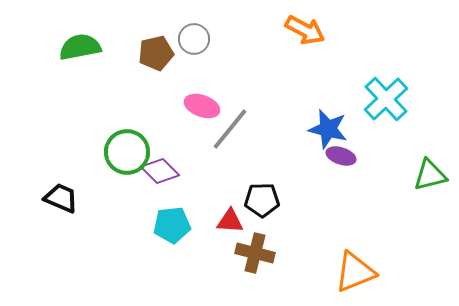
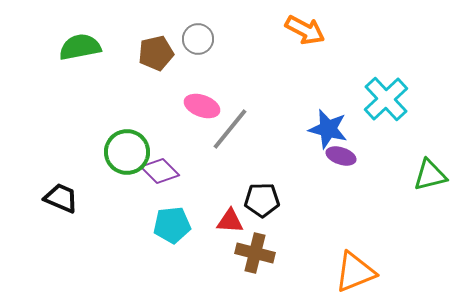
gray circle: moved 4 px right
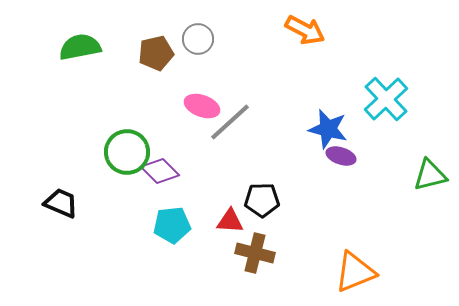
gray line: moved 7 px up; rotated 9 degrees clockwise
black trapezoid: moved 5 px down
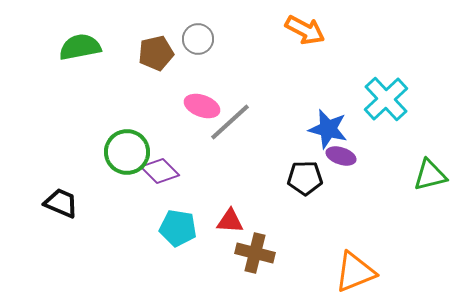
black pentagon: moved 43 px right, 22 px up
cyan pentagon: moved 6 px right, 3 px down; rotated 15 degrees clockwise
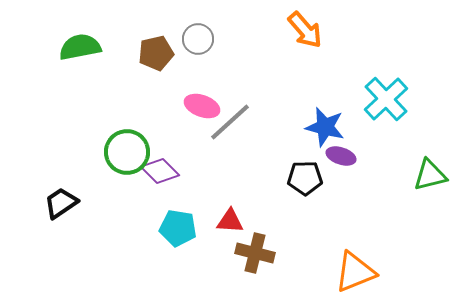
orange arrow: rotated 21 degrees clockwise
blue star: moved 3 px left, 2 px up
black trapezoid: rotated 57 degrees counterclockwise
